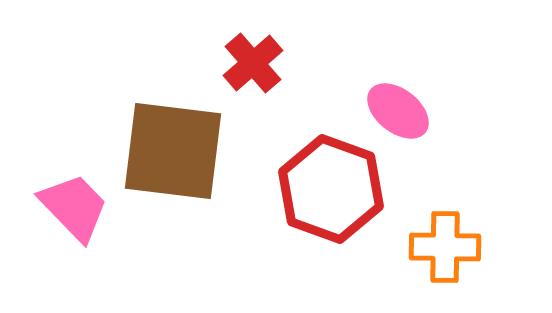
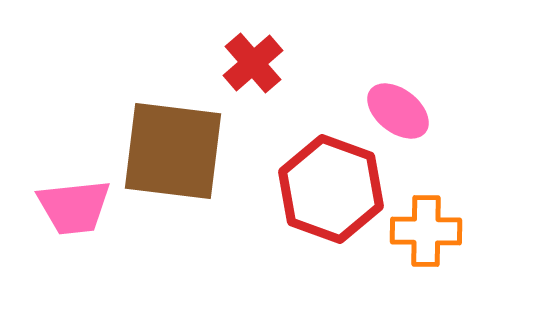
pink trapezoid: rotated 128 degrees clockwise
orange cross: moved 19 px left, 16 px up
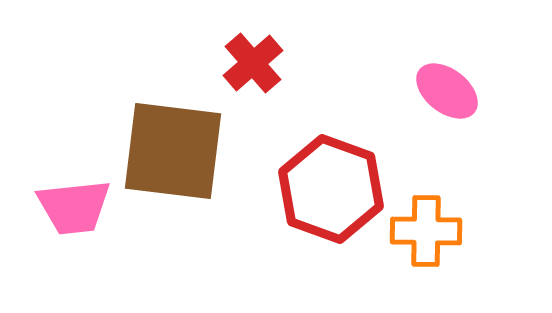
pink ellipse: moved 49 px right, 20 px up
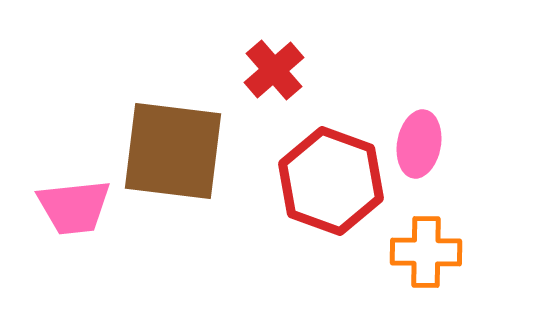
red cross: moved 21 px right, 7 px down
pink ellipse: moved 28 px left, 53 px down; rotated 62 degrees clockwise
red hexagon: moved 8 px up
orange cross: moved 21 px down
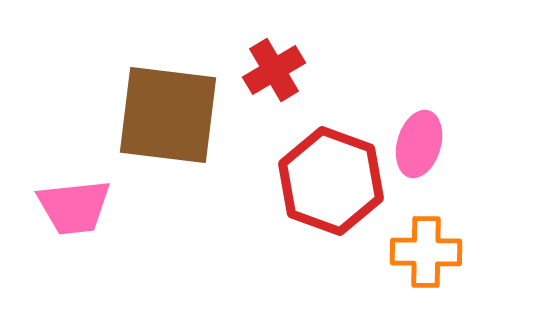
red cross: rotated 10 degrees clockwise
pink ellipse: rotated 6 degrees clockwise
brown square: moved 5 px left, 36 px up
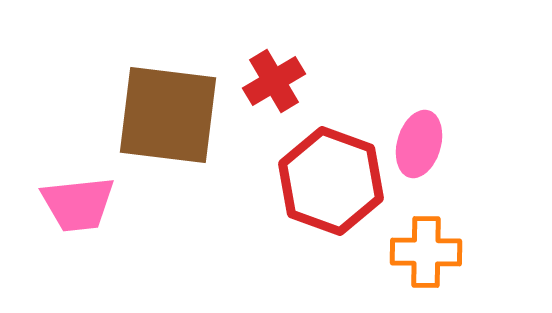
red cross: moved 11 px down
pink trapezoid: moved 4 px right, 3 px up
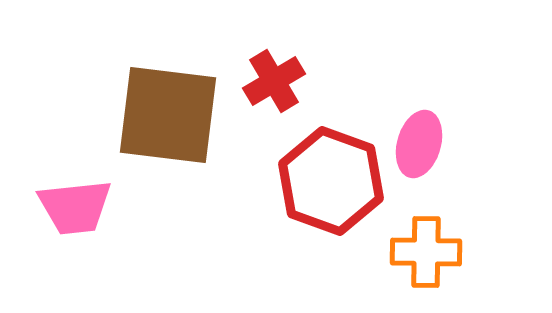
pink trapezoid: moved 3 px left, 3 px down
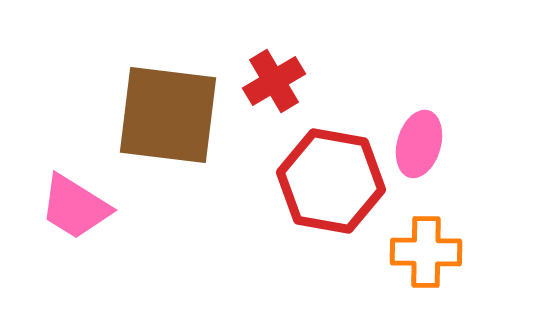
red hexagon: rotated 10 degrees counterclockwise
pink trapezoid: rotated 38 degrees clockwise
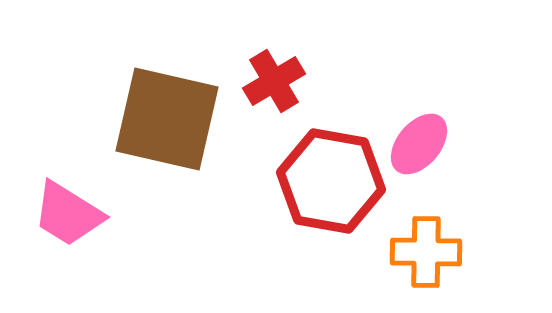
brown square: moved 1 px left, 4 px down; rotated 6 degrees clockwise
pink ellipse: rotated 24 degrees clockwise
pink trapezoid: moved 7 px left, 7 px down
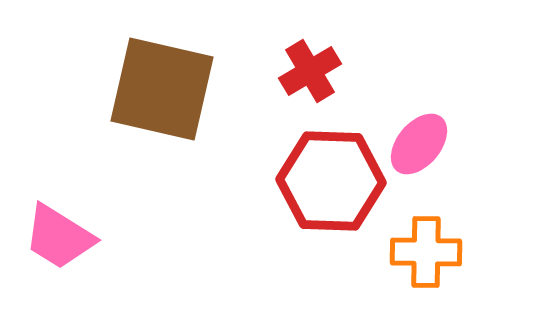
red cross: moved 36 px right, 10 px up
brown square: moved 5 px left, 30 px up
red hexagon: rotated 8 degrees counterclockwise
pink trapezoid: moved 9 px left, 23 px down
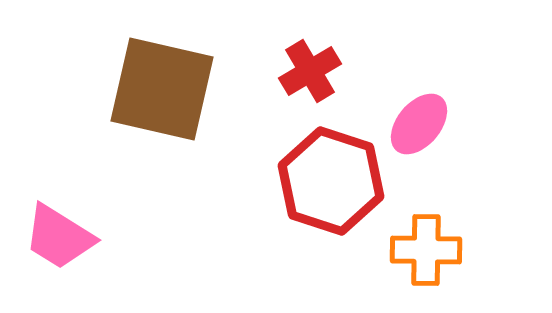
pink ellipse: moved 20 px up
red hexagon: rotated 16 degrees clockwise
orange cross: moved 2 px up
